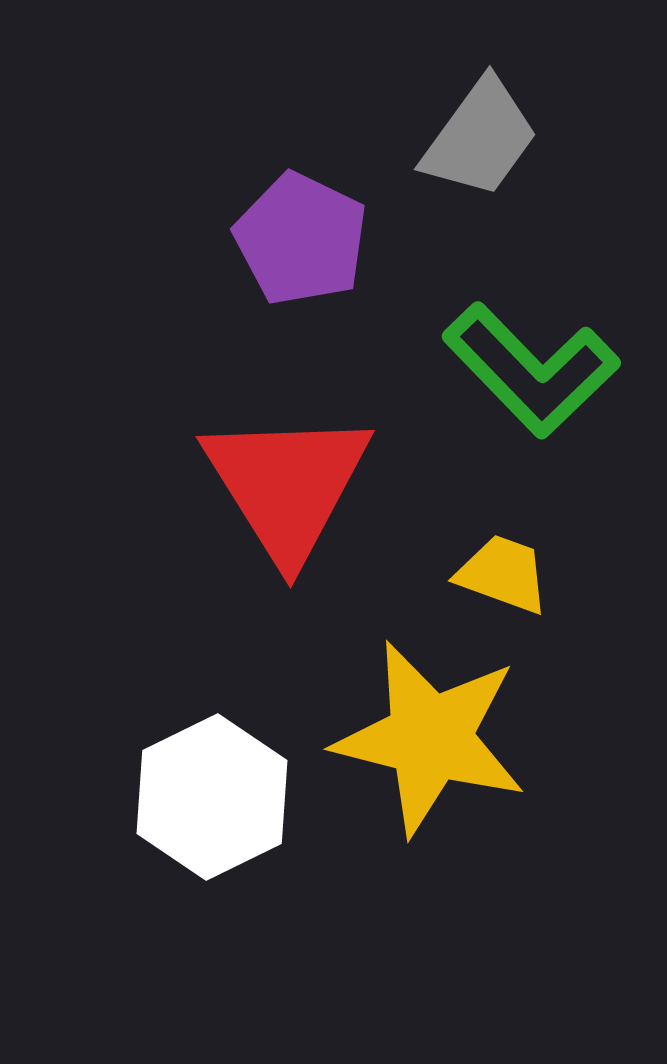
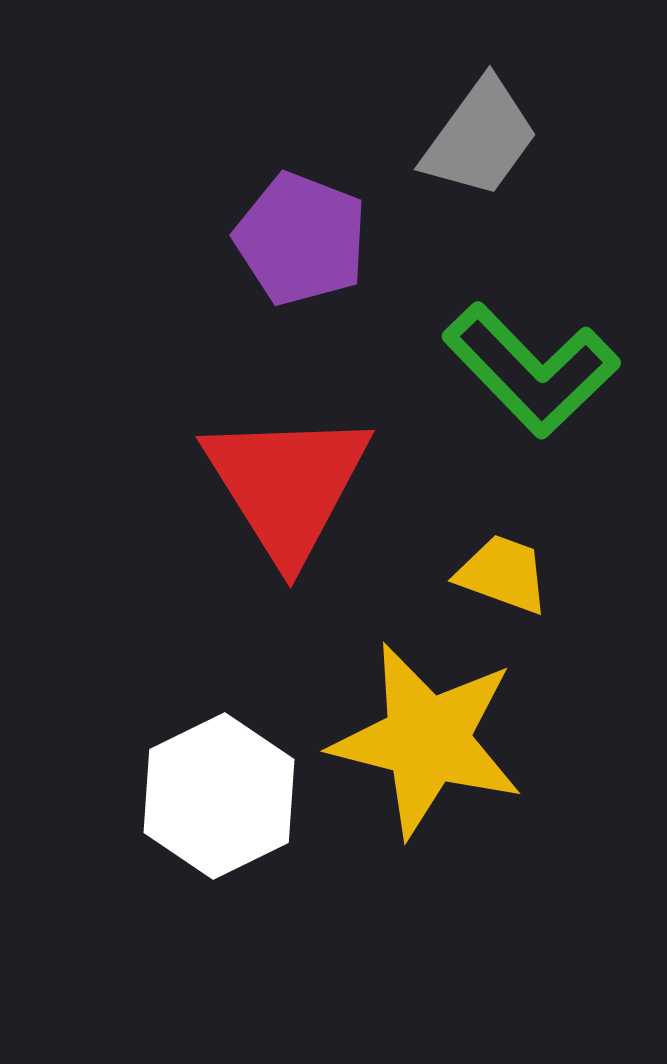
purple pentagon: rotated 5 degrees counterclockwise
yellow star: moved 3 px left, 2 px down
white hexagon: moved 7 px right, 1 px up
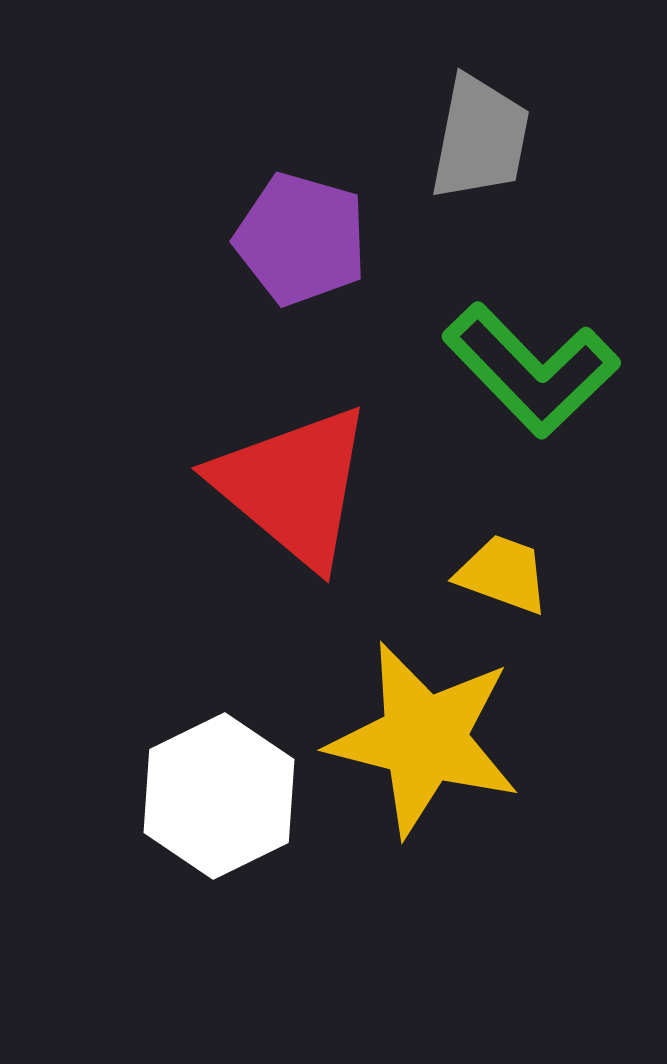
gray trapezoid: rotated 25 degrees counterclockwise
purple pentagon: rotated 5 degrees counterclockwise
red triangle: moved 6 px right, 1 px down; rotated 18 degrees counterclockwise
yellow star: moved 3 px left, 1 px up
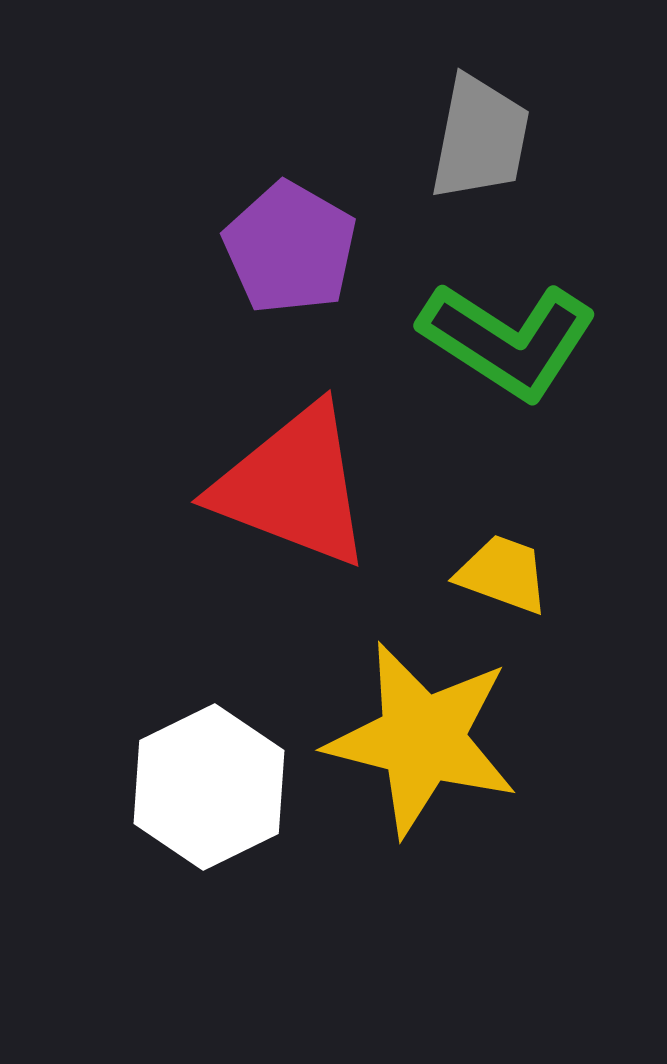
purple pentagon: moved 11 px left, 9 px down; rotated 14 degrees clockwise
green L-shape: moved 23 px left, 30 px up; rotated 13 degrees counterclockwise
red triangle: rotated 19 degrees counterclockwise
yellow star: moved 2 px left
white hexagon: moved 10 px left, 9 px up
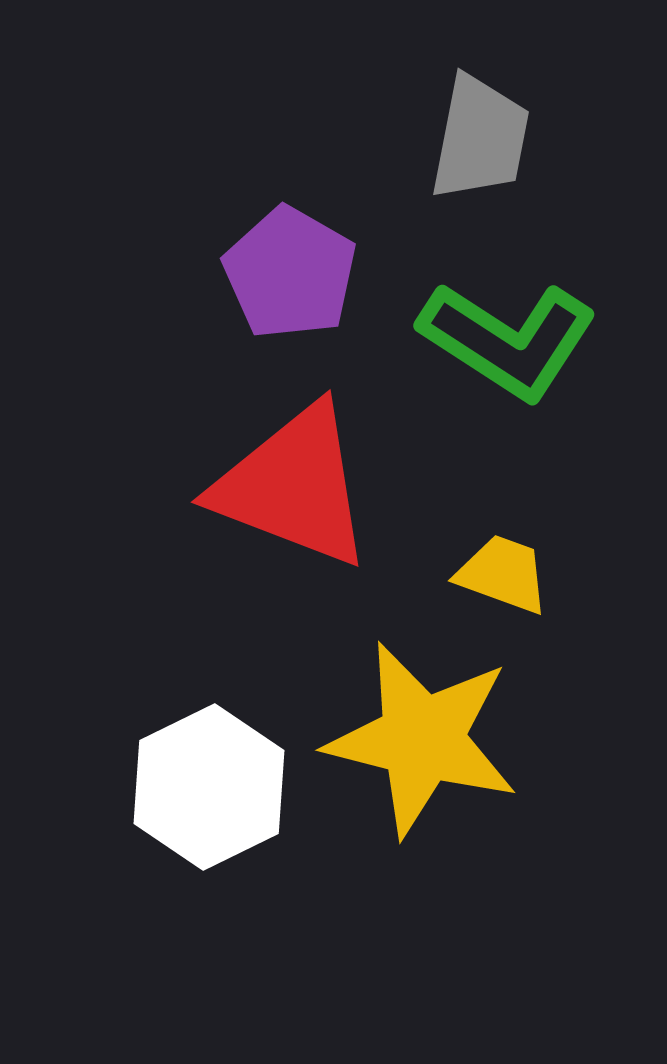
purple pentagon: moved 25 px down
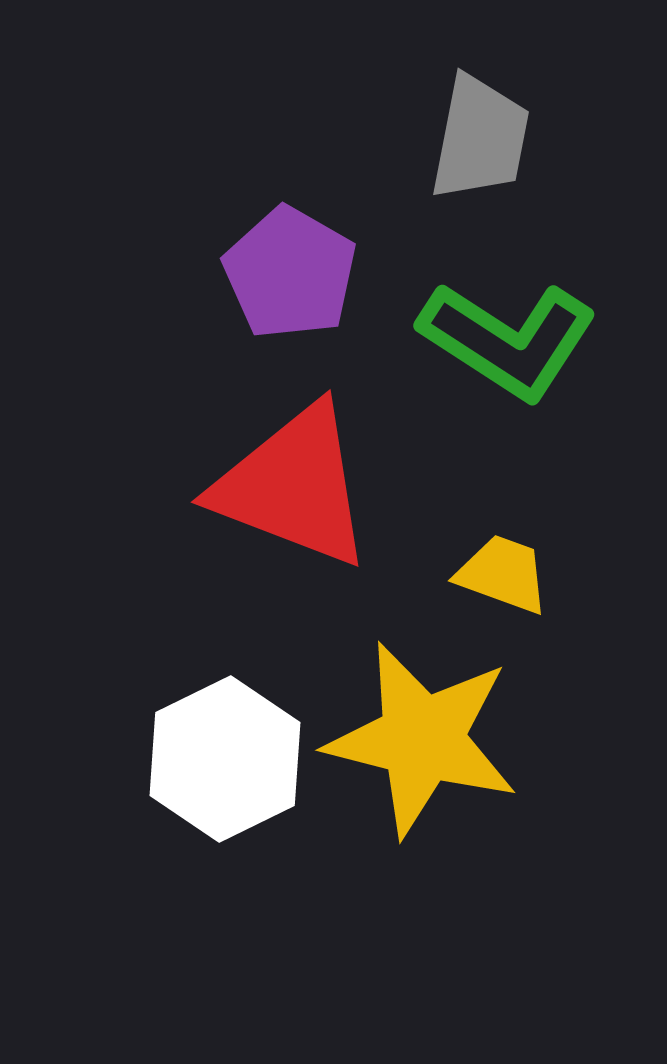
white hexagon: moved 16 px right, 28 px up
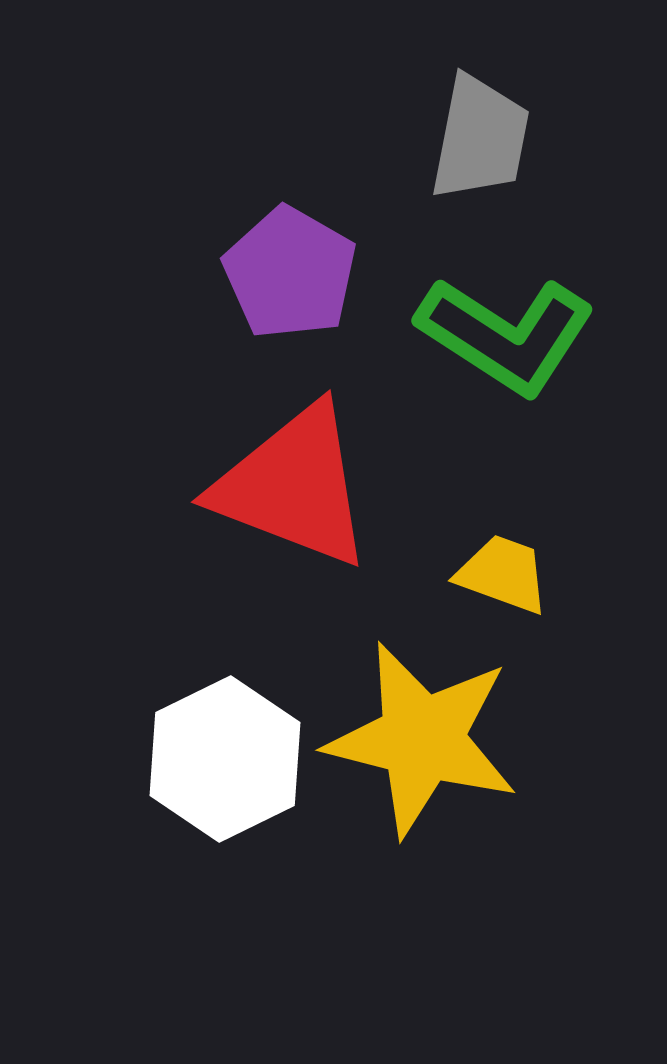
green L-shape: moved 2 px left, 5 px up
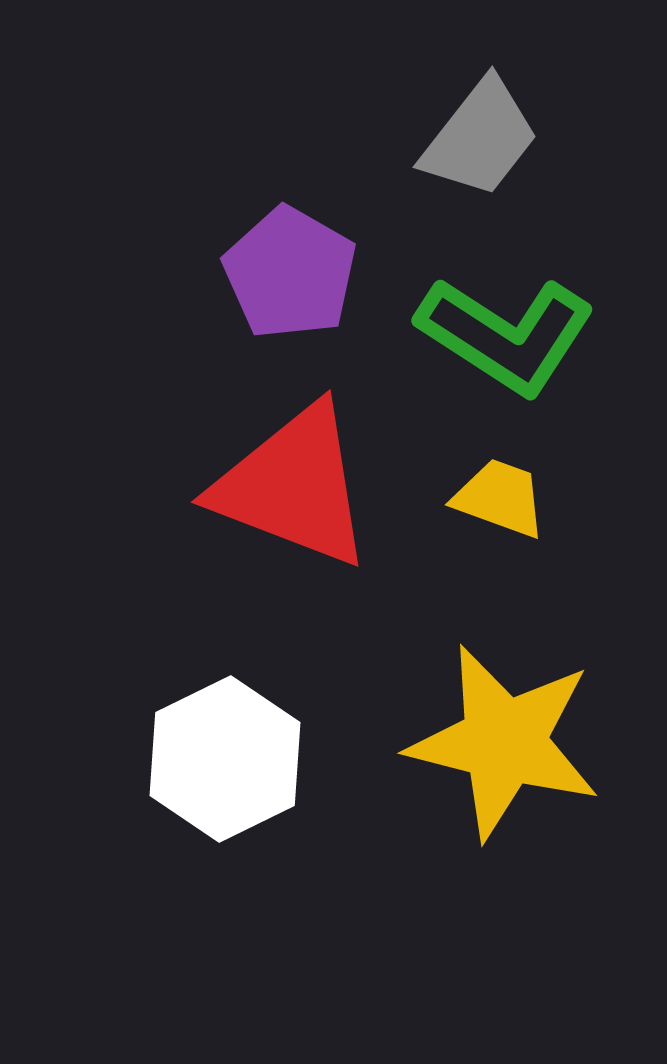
gray trapezoid: rotated 27 degrees clockwise
yellow trapezoid: moved 3 px left, 76 px up
yellow star: moved 82 px right, 3 px down
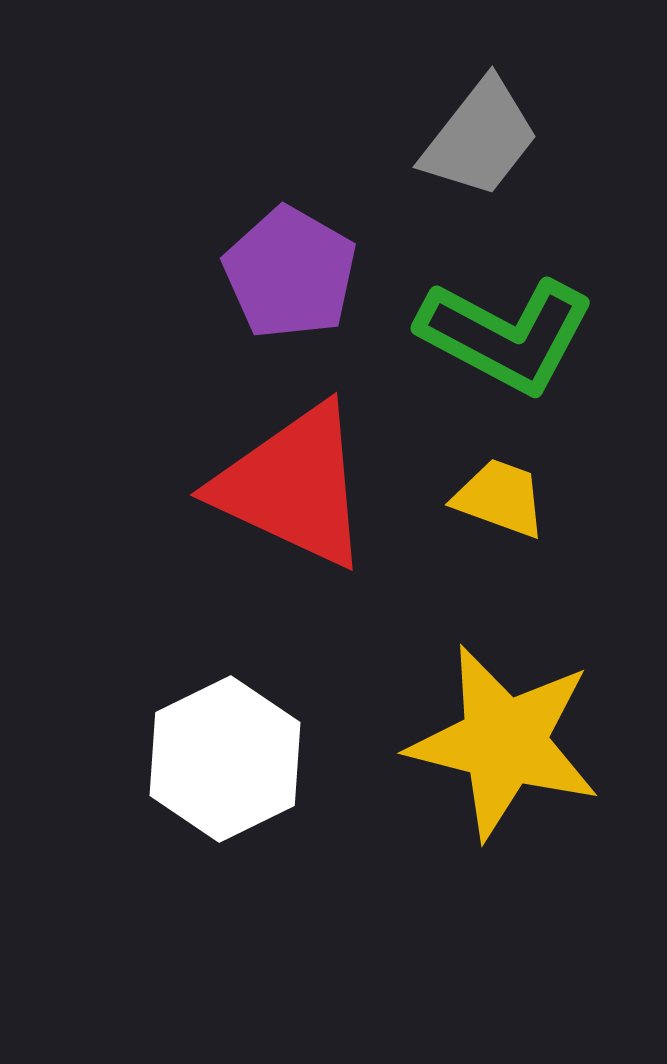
green L-shape: rotated 5 degrees counterclockwise
red triangle: rotated 4 degrees clockwise
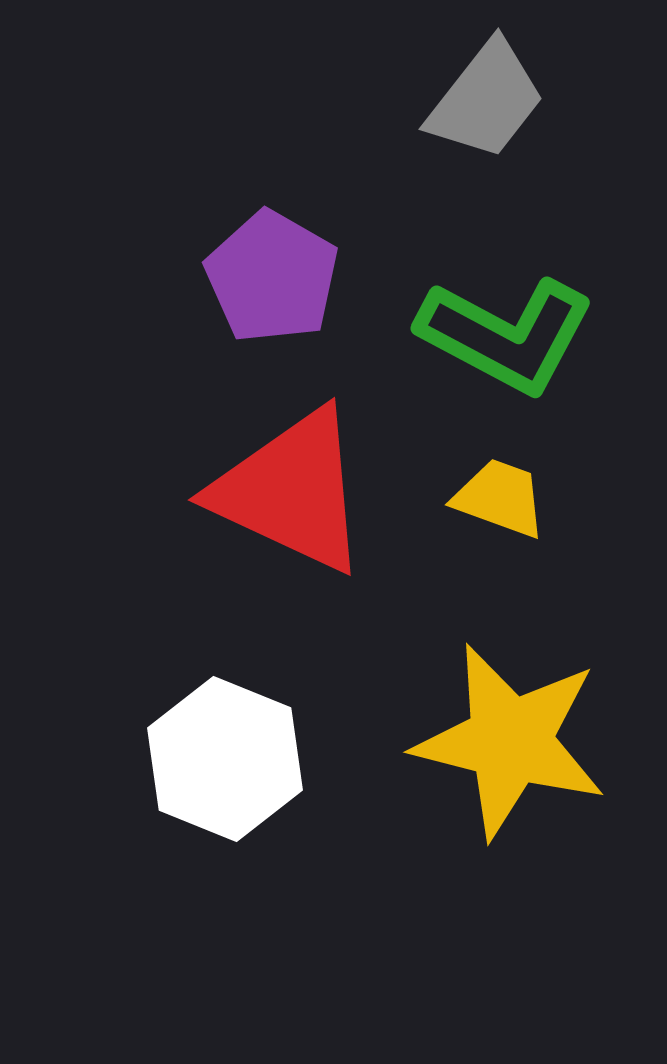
gray trapezoid: moved 6 px right, 38 px up
purple pentagon: moved 18 px left, 4 px down
red triangle: moved 2 px left, 5 px down
yellow star: moved 6 px right, 1 px up
white hexagon: rotated 12 degrees counterclockwise
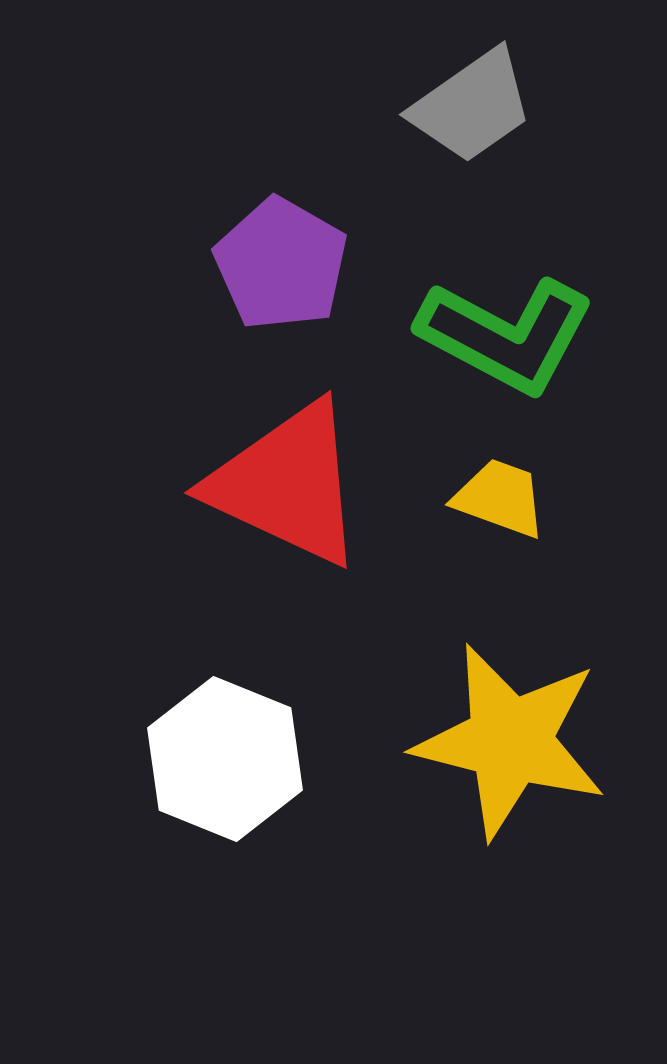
gray trapezoid: moved 14 px left, 6 px down; rotated 17 degrees clockwise
purple pentagon: moved 9 px right, 13 px up
red triangle: moved 4 px left, 7 px up
